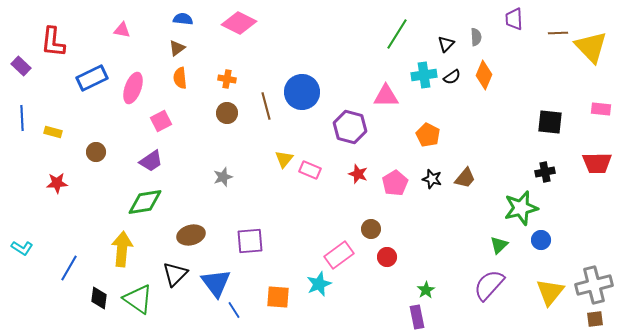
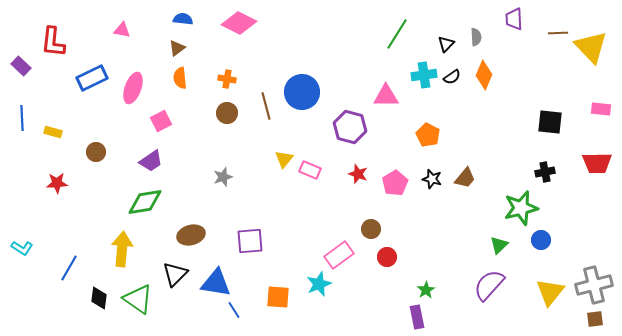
blue triangle at (216, 283): rotated 44 degrees counterclockwise
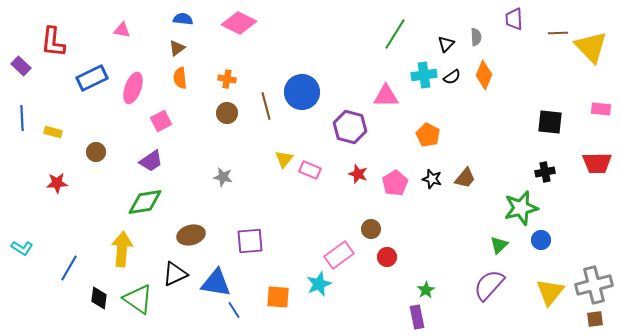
green line at (397, 34): moved 2 px left
gray star at (223, 177): rotated 30 degrees clockwise
black triangle at (175, 274): rotated 20 degrees clockwise
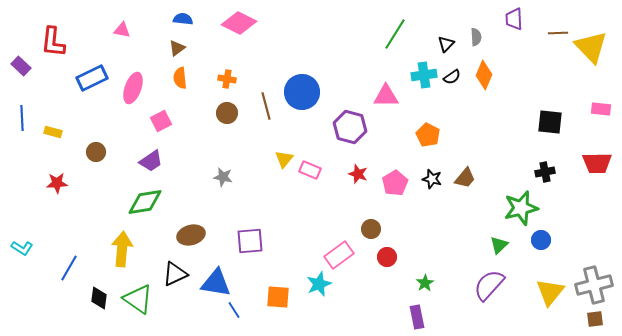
green star at (426, 290): moved 1 px left, 7 px up
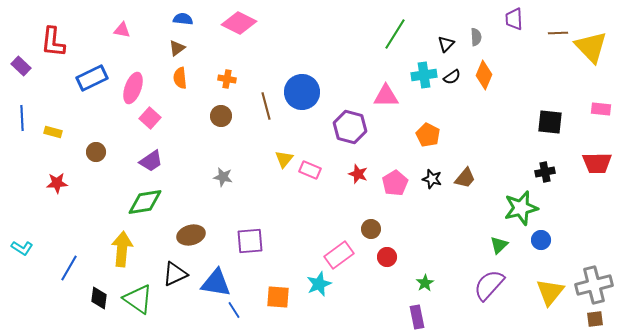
brown circle at (227, 113): moved 6 px left, 3 px down
pink square at (161, 121): moved 11 px left, 3 px up; rotated 20 degrees counterclockwise
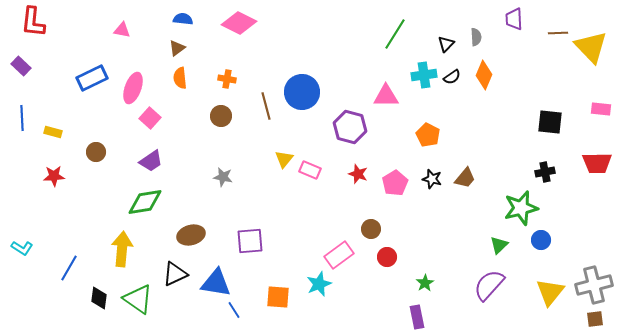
red L-shape at (53, 42): moved 20 px left, 20 px up
red star at (57, 183): moved 3 px left, 7 px up
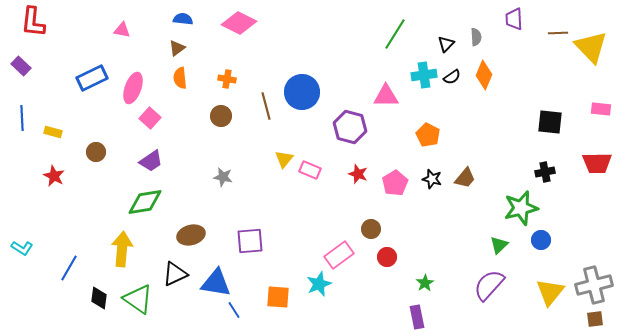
red star at (54, 176): rotated 30 degrees clockwise
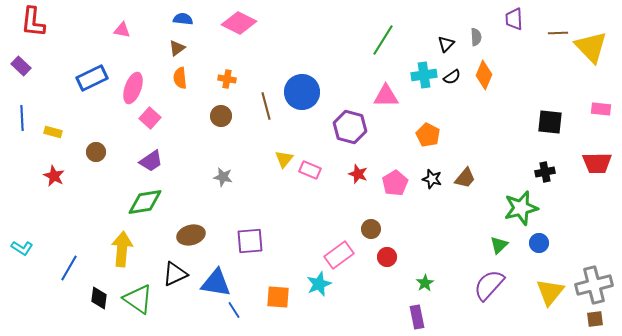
green line at (395, 34): moved 12 px left, 6 px down
blue circle at (541, 240): moved 2 px left, 3 px down
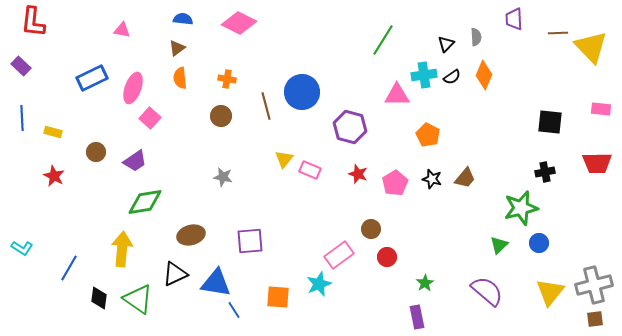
pink triangle at (386, 96): moved 11 px right, 1 px up
purple trapezoid at (151, 161): moved 16 px left
purple semicircle at (489, 285): moved 2 px left, 6 px down; rotated 88 degrees clockwise
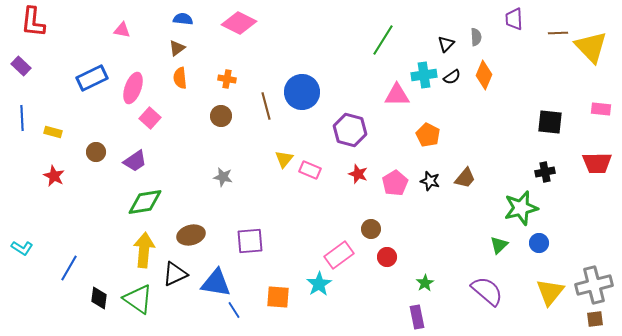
purple hexagon at (350, 127): moved 3 px down
black star at (432, 179): moved 2 px left, 2 px down
yellow arrow at (122, 249): moved 22 px right, 1 px down
cyan star at (319, 284): rotated 10 degrees counterclockwise
